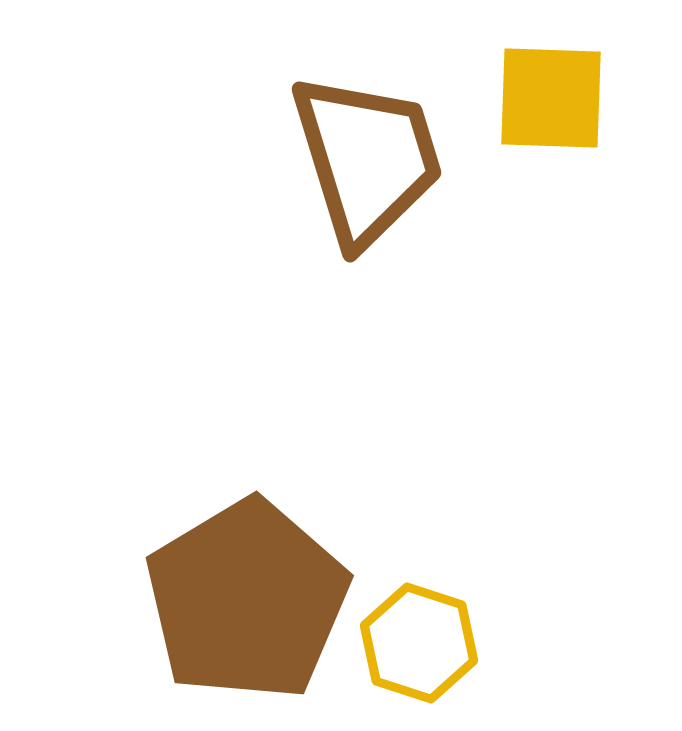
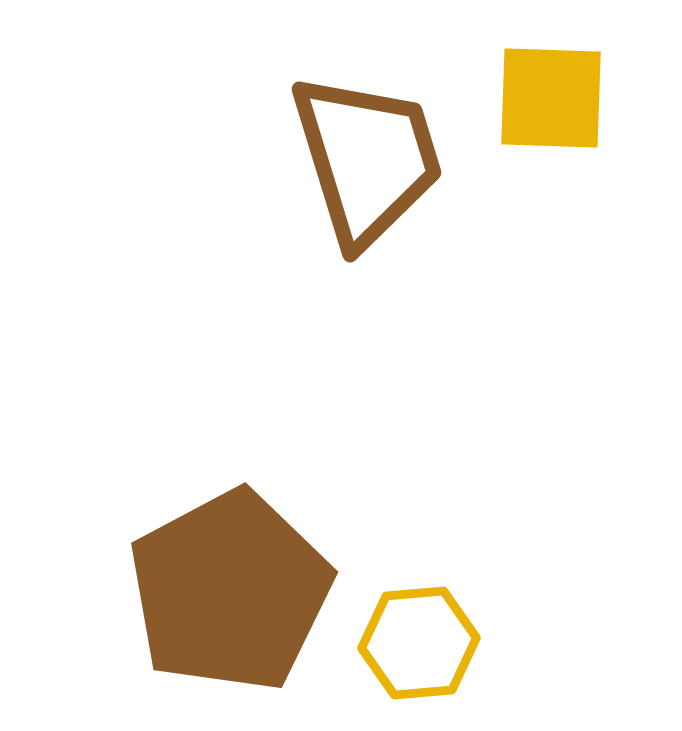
brown pentagon: moved 17 px left, 9 px up; rotated 3 degrees clockwise
yellow hexagon: rotated 23 degrees counterclockwise
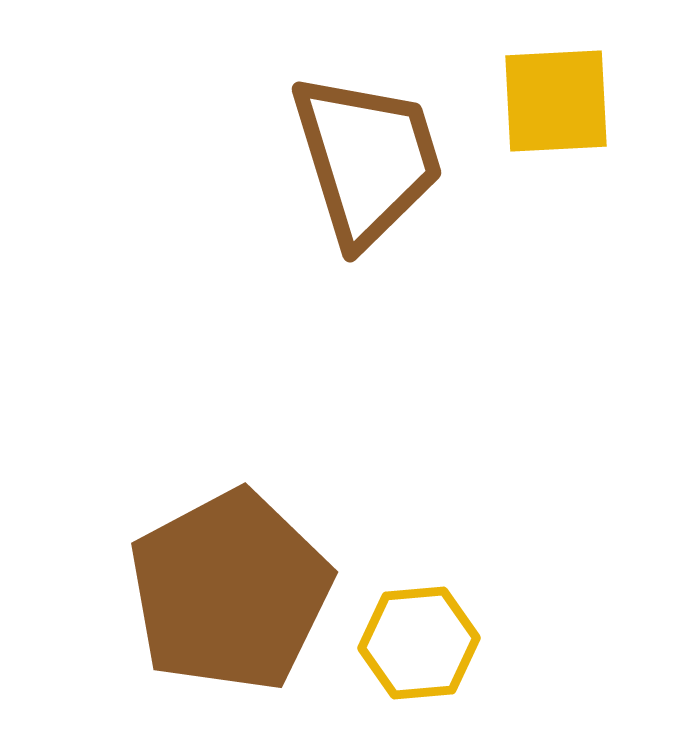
yellow square: moved 5 px right, 3 px down; rotated 5 degrees counterclockwise
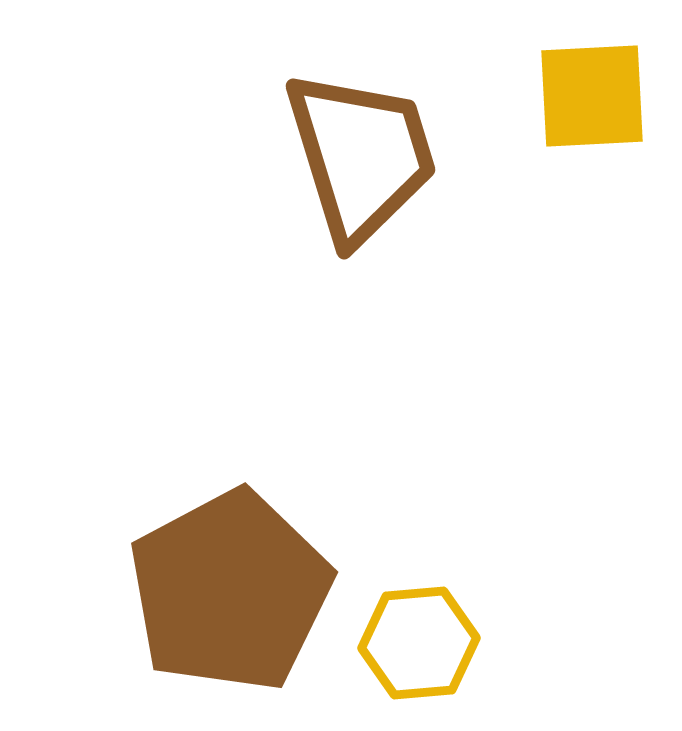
yellow square: moved 36 px right, 5 px up
brown trapezoid: moved 6 px left, 3 px up
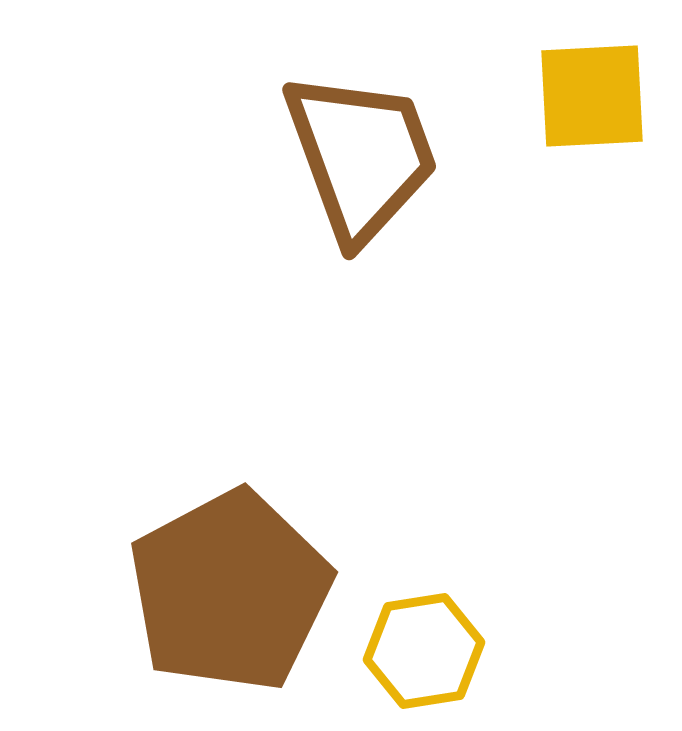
brown trapezoid: rotated 3 degrees counterclockwise
yellow hexagon: moved 5 px right, 8 px down; rotated 4 degrees counterclockwise
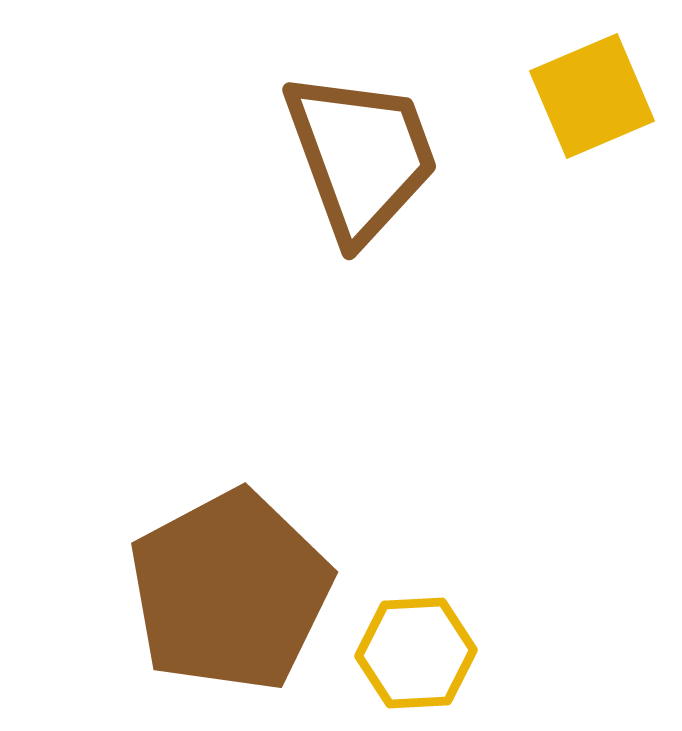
yellow square: rotated 20 degrees counterclockwise
yellow hexagon: moved 8 px left, 2 px down; rotated 6 degrees clockwise
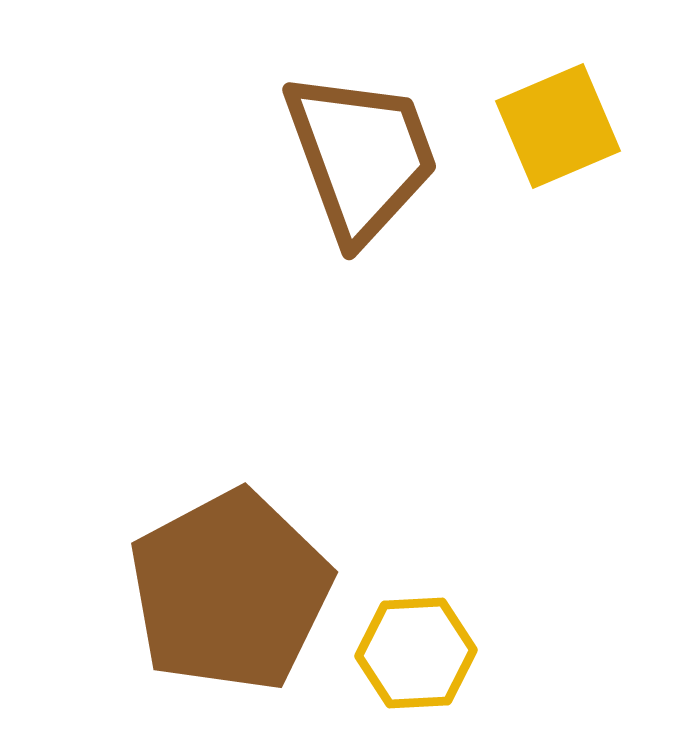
yellow square: moved 34 px left, 30 px down
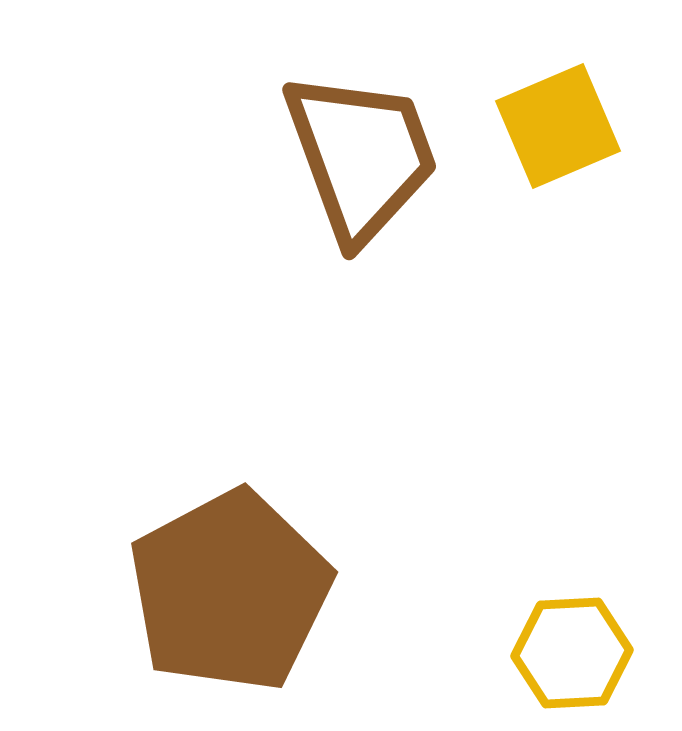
yellow hexagon: moved 156 px right
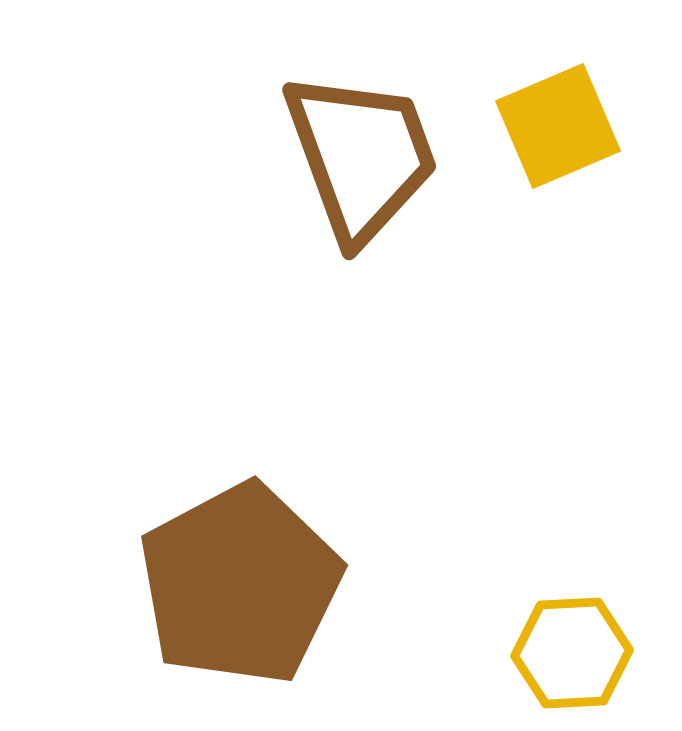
brown pentagon: moved 10 px right, 7 px up
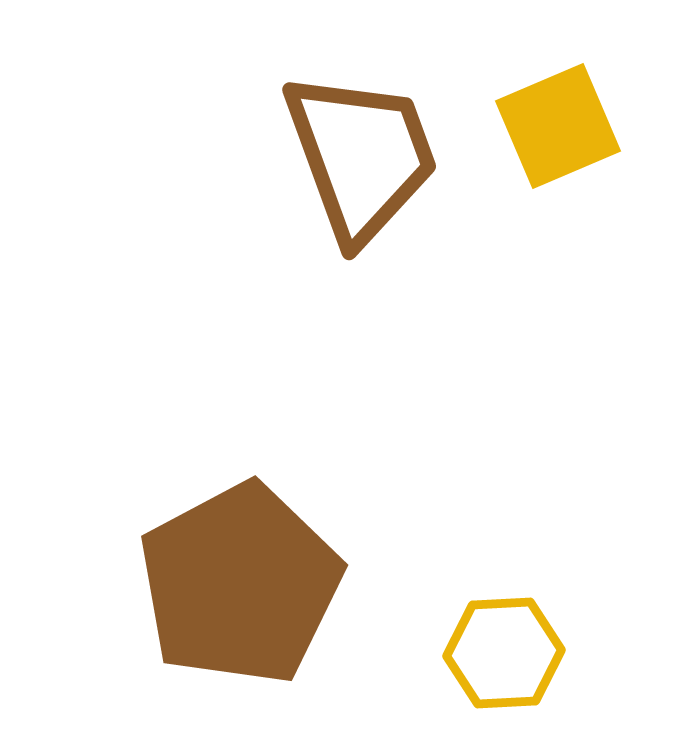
yellow hexagon: moved 68 px left
